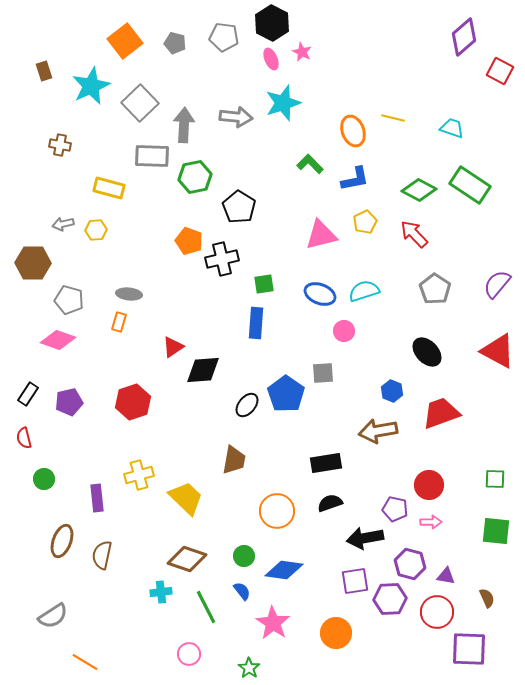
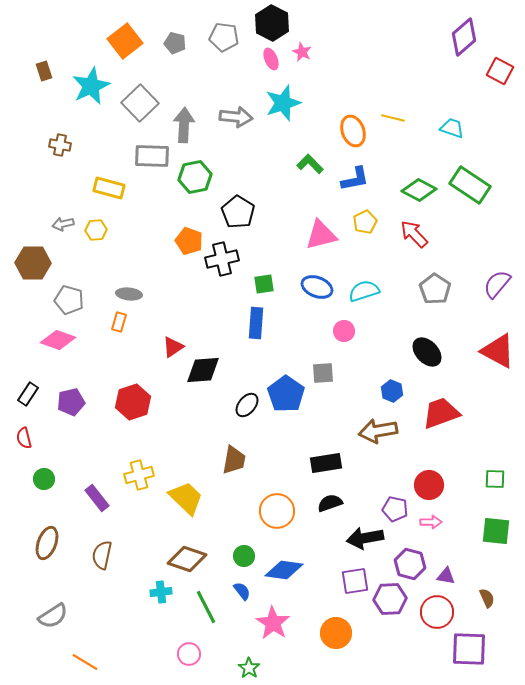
black pentagon at (239, 207): moved 1 px left, 5 px down
blue ellipse at (320, 294): moved 3 px left, 7 px up
purple pentagon at (69, 402): moved 2 px right
purple rectangle at (97, 498): rotated 32 degrees counterclockwise
brown ellipse at (62, 541): moved 15 px left, 2 px down
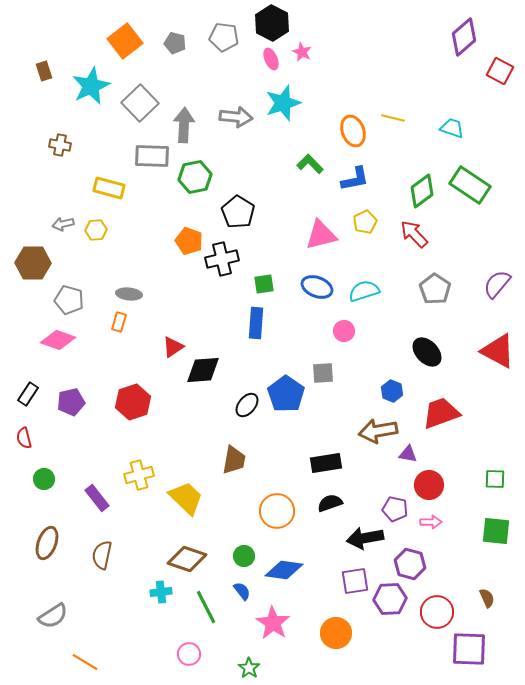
green diamond at (419, 190): moved 3 px right, 1 px down; rotated 64 degrees counterclockwise
purple triangle at (446, 576): moved 38 px left, 122 px up
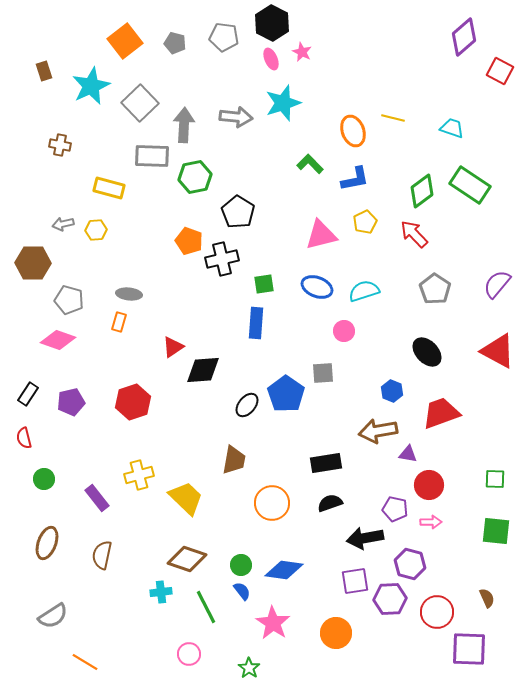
orange circle at (277, 511): moved 5 px left, 8 px up
green circle at (244, 556): moved 3 px left, 9 px down
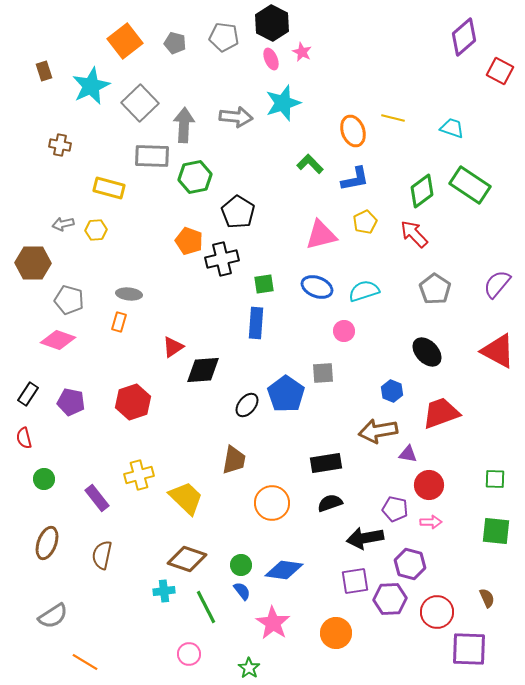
purple pentagon at (71, 402): rotated 24 degrees clockwise
cyan cross at (161, 592): moved 3 px right, 1 px up
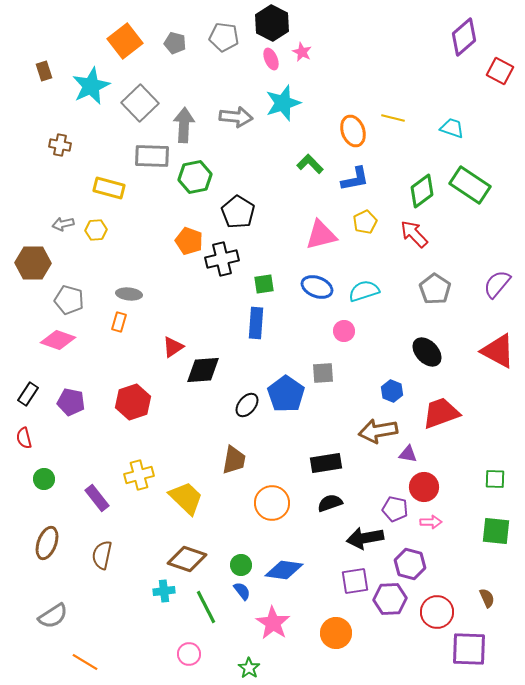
red circle at (429, 485): moved 5 px left, 2 px down
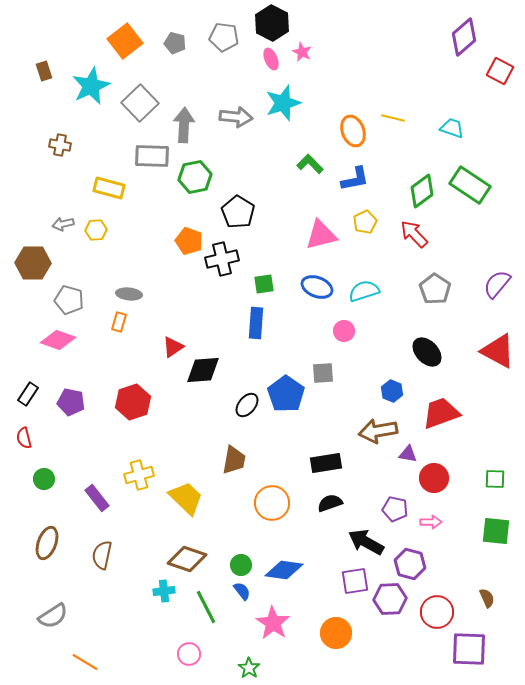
red circle at (424, 487): moved 10 px right, 9 px up
black arrow at (365, 538): moved 1 px right, 4 px down; rotated 39 degrees clockwise
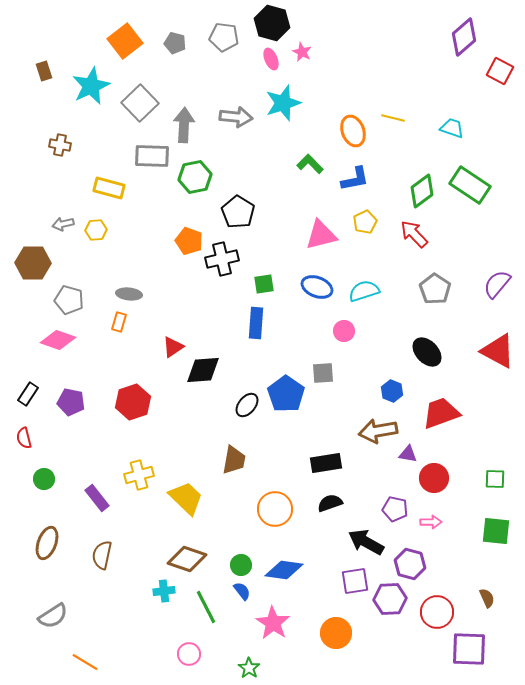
black hexagon at (272, 23): rotated 12 degrees counterclockwise
orange circle at (272, 503): moved 3 px right, 6 px down
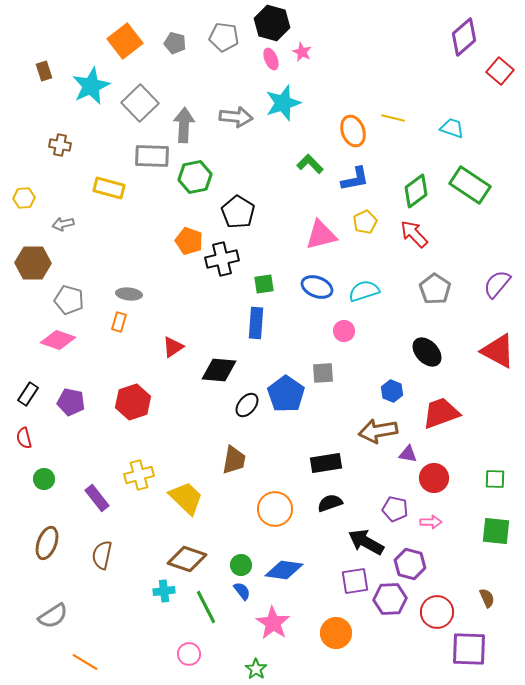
red square at (500, 71): rotated 12 degrees clockwise
green diamond at (422, 191): moved 6 px left
yellow hexagon at (96, 230): moved 72 px left, 32 px up
black diamond at (203, 370): moved 16 px right; rotated 9 degrees clockwise
green star at (249, 668): moved 7 px right, 1 px down
